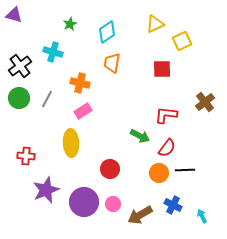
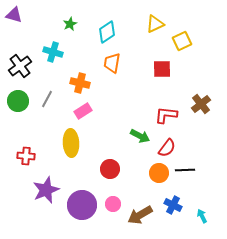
green circle: moved 1 px left, 3 px down
brown cross: moved 4 px left, 2 px down
purple circle: moved 2 px left, 3 px down
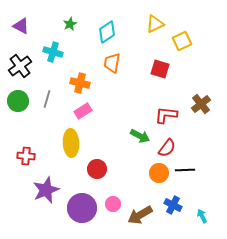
purple triangle: moved 7 px right, 11 px down; rotated 12 degrees clockwise
red square: moved 2 px left; rotated 18 degrees clockwise
gray line: rotated 12 degrees counterclockwise
red circle: moved 13 px left
purple circle: moved 3 px down
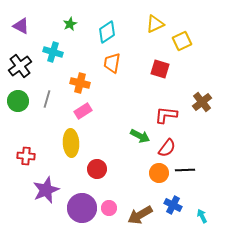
brown cross: moved 1 px right, 2 px up
pink circle: moved 4 px left, 4 px down
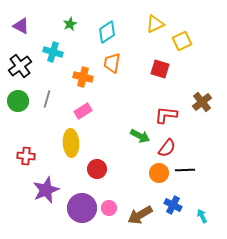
orange cross: moved 3 px right, 6 px up
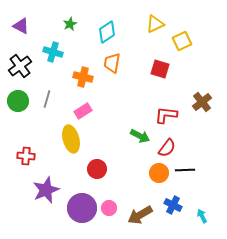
yellow ellipse: moved 4 px up; rotated 12 degrees counterclockwise
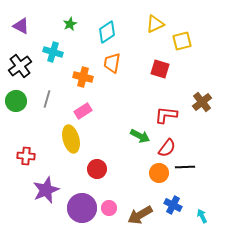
yellow square: rotated 12 degrees clockwise
green circle: moved 2 px left
black line: moved 3 px up
